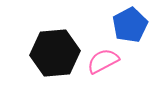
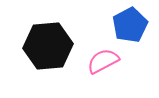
black hexagon: moved 7 px left, 7 px up
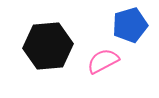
blue pentagon: rotated 12 degrees clockwise
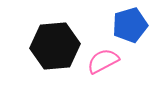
black hexagon: moved 7 px right
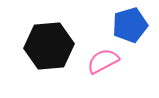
black hexagon: moved 6 px left
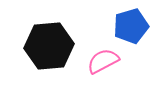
blue pentagon: moved 1 px right, 1 px down
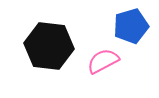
black hexagon: rotated 12 degrees clockwise
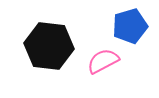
blue pentagon: moved 1 px left
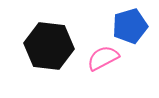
pink semicircle: moved 3 px up
